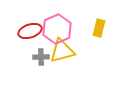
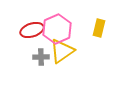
red ellipse: moved 2 px right, 1 px up
yellow triangle: rotated 20 degrees counterclockwise
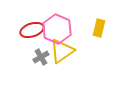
pink hexagon: rotated 12 degrees counterclockwise
gray cross: rotated 28 degrees counterclockwise
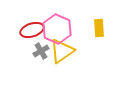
yellow rectangle: rotated 18 degrees counterclockwise
gray cross: moved 6 px up
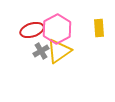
pink hexagon: rotated 8 degrees clockwise
yellow triangle: moved 3 px left
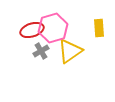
pink hexagon: moved 4 px left, 1 px up; rotated 12 degrees clockwise
yellow triangle: moved 11 px right
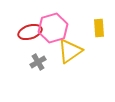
red ellipse: moved 2 px left, 2 px down
gray cross: moved 3 px left, 11 px down
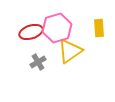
pink hexagon: moved 4 px right
red ellipse: moved 1 px right
